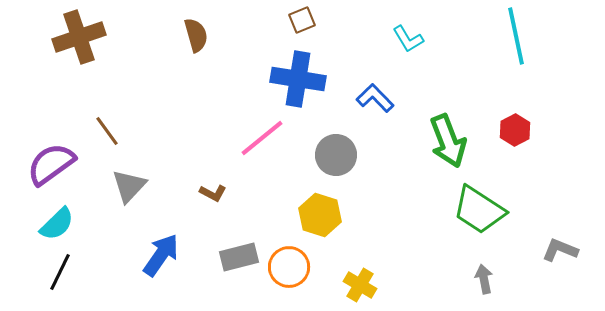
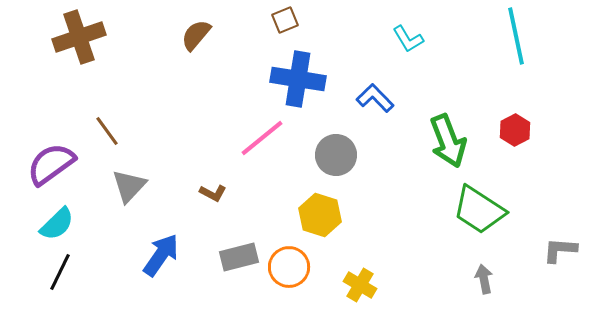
brown square: moved 17 px left
brown semicircle: rotated 124 degrees counterclockwise
gray L-shape: rotated 18 degrees counterclockwise
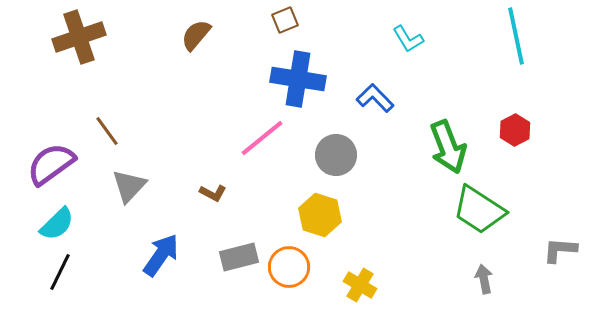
green arrow: moved 6 px down
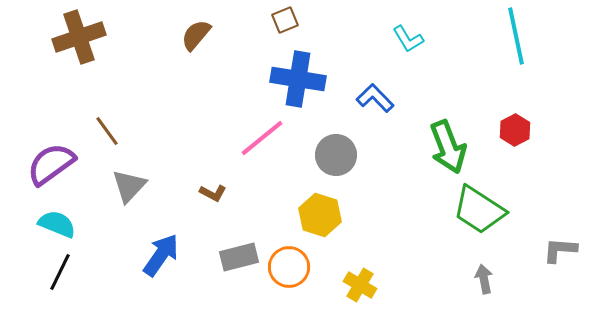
cyan semicircle: rotated 114 degrees counterclockwise
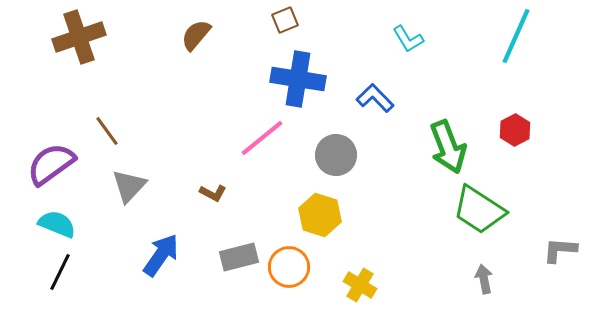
cyan line: rotated 36 degrees clockwise
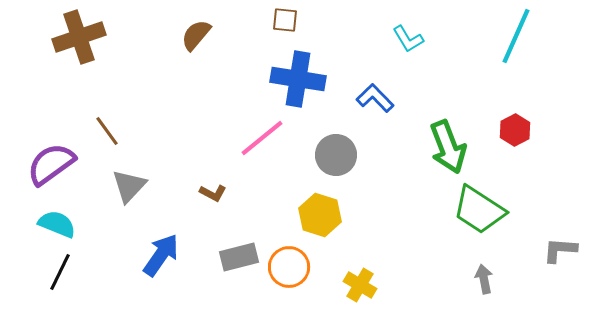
brown square: rotated 28 degrees clockwise
